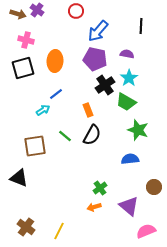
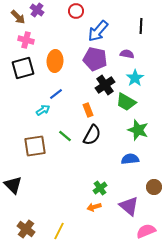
brown arrow: moved 3 px down; rotated 28 degrees clockwise
cyan star: moved 6 px right
black triangle: moved 6 px left, 7 px down; rotated 24 degrees clockwise
brown cross: moved 2 px down
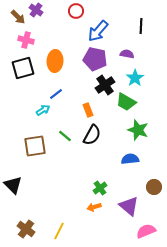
purple cross: moved 1 px left
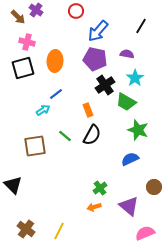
black line: rotated 28 degrees clockwise
pink cross: moved 1 px right, 2 px down
blue semicircle: rotated 18 degrees counterclockwise
pink semicircle: moved 1 px left, 2 px down
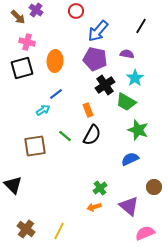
black square: moved 1 px left
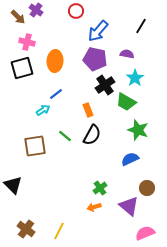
brown circle: moved 7 px left, 1 px down
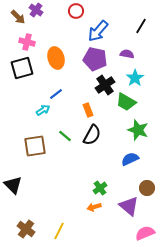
orange ellipse: moved 1 px right, 3 px up; rotated 20 degrees counterclockwise
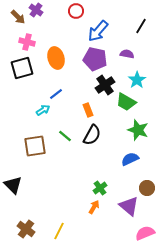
cyan star: moved 2 px right, 2 px down
orange arrow: rotated 136 degrees clockwise
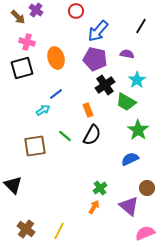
green star: rotated 15 degrees clockwise
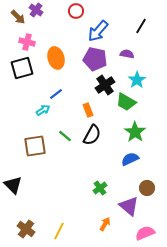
green star: moved 3 px left, 2 px down
orange arrow: moved 11 px right, 17 px down
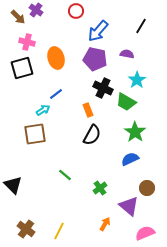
black cross: moved 2 px left, 3 px down; rotated 30 degrees counterclockwise
green line: moved 39 px down
brown square: moved 12 px up
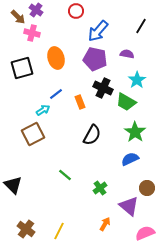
pink cross: moved 5 px right, 9 px up
orange rectangle: moved 8 px left, 8 px up
brown square: moved 2 px left; rotated 20 degrees counterclockwise
